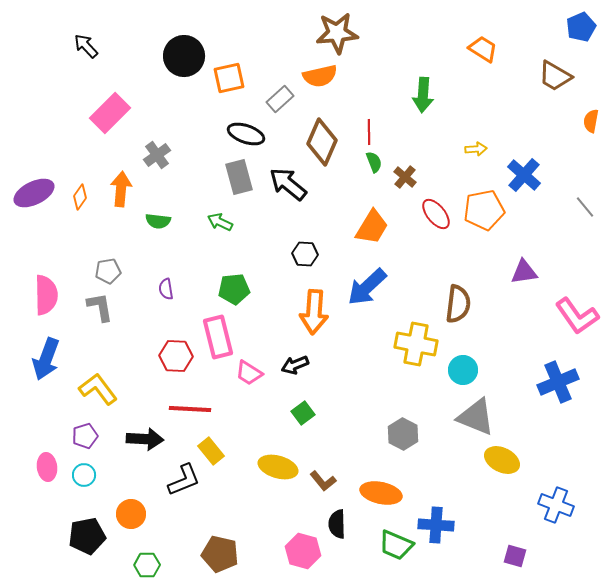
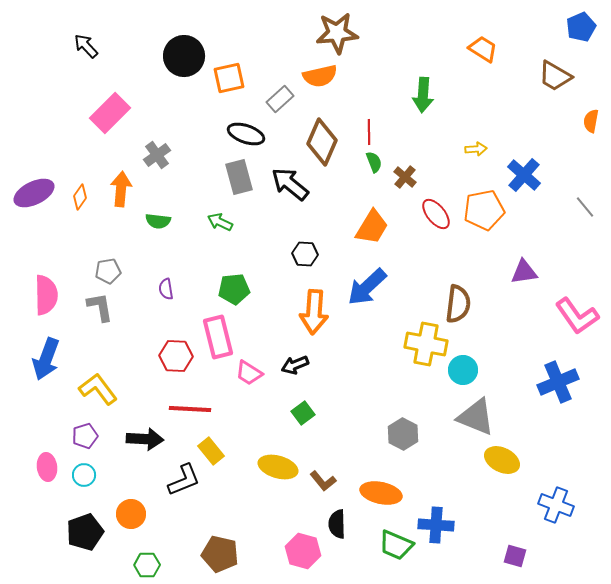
black arrow at (288, 184): moved 2 px right
yellow cross at (416, 344): moved 10 px right
black pentagon at (87, 536): moved 2 px left, 4 px up; rotated 9 degrees counterclockwise
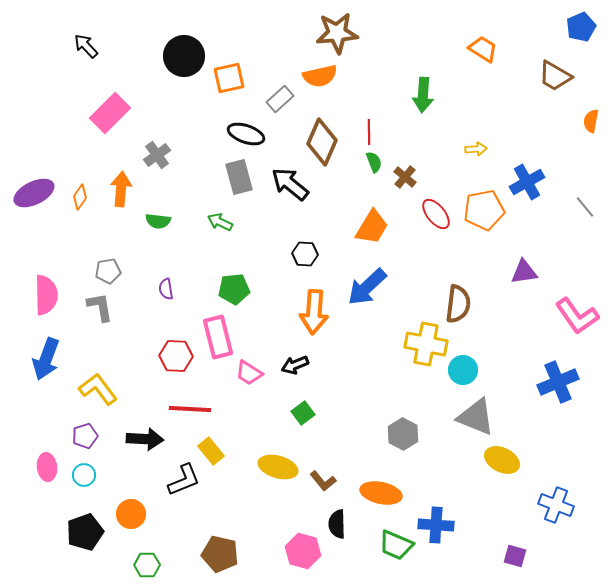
blue cross at (524, 175): moved 3 px right, 7 px down; rotated 20 degrees clockwise
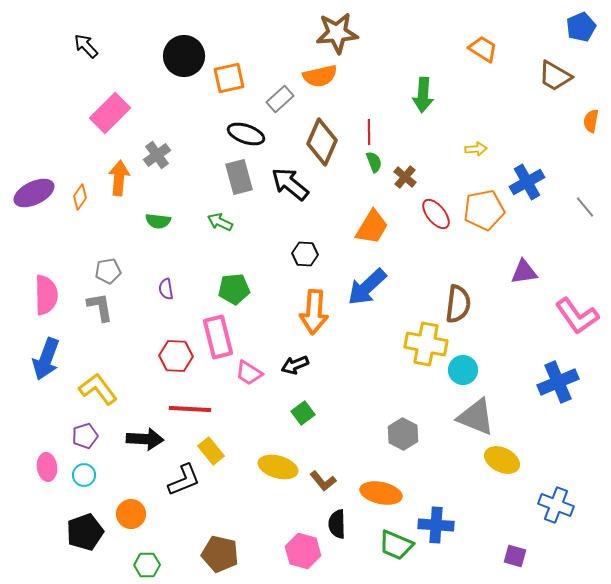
orange arrow at (121, 189): moved 2 px left, 11 px up
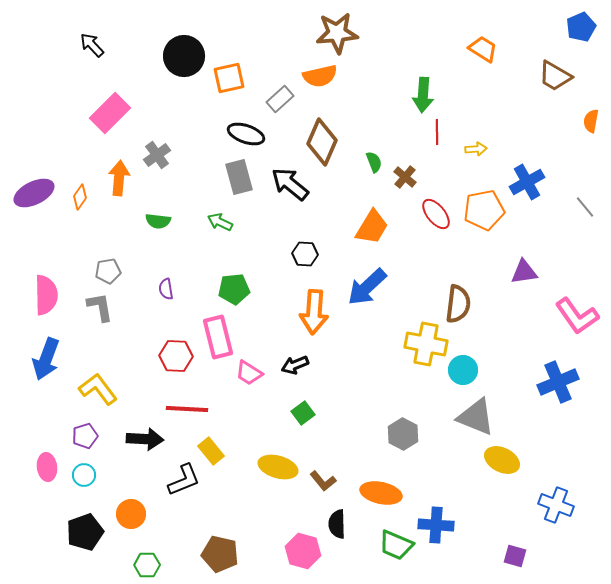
black arrow at (86, 46): moved 6 px right, 1 px up
red line at (369, 132): moved 68 px right
red line at (190, 409): moved 3 px left
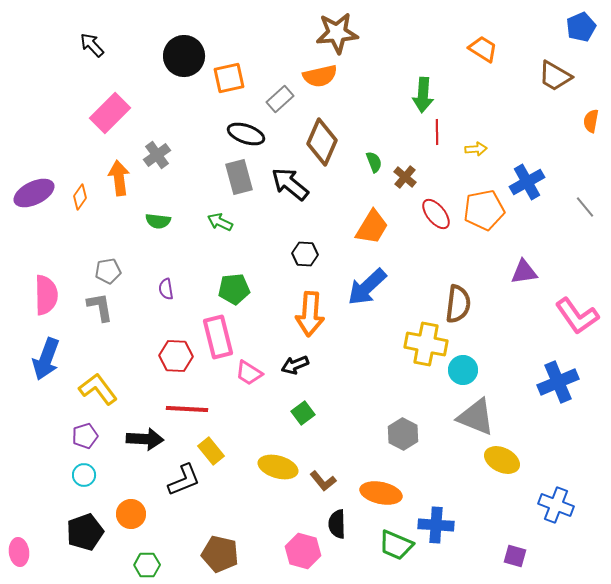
orange arrow at (119, 178): rotated 12 degrees counterclockwise
orange arrow at (314, 312): moved 4 px left, 2 px down
pink ellipse at (47, 467): moved 28 px left, 85 px down
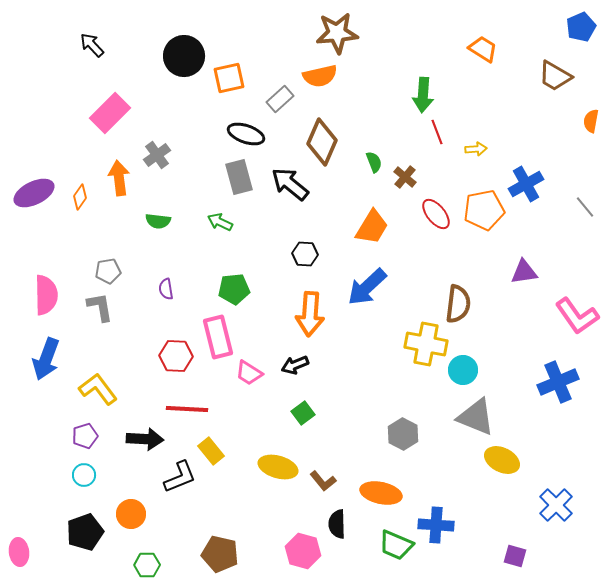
red line at (437, 132): rotated 20 degrees counterclockwise
blue cross at (527, 182): moved 1 px left, 2 px down
black L-shape at (184, 480): moved 4 px left, 3 px up
blue cross at (556, 505): rotated 24 degrees clockwise
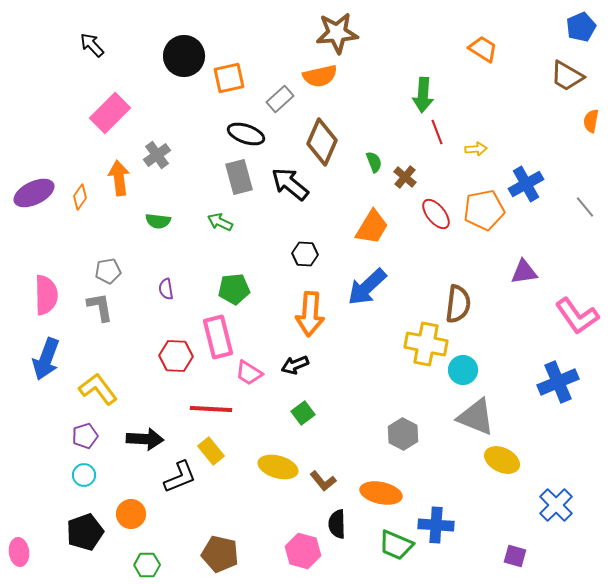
brown trapezoid at (555, 76): moved 12 px right
red line at (187, 409): moved 24 px right
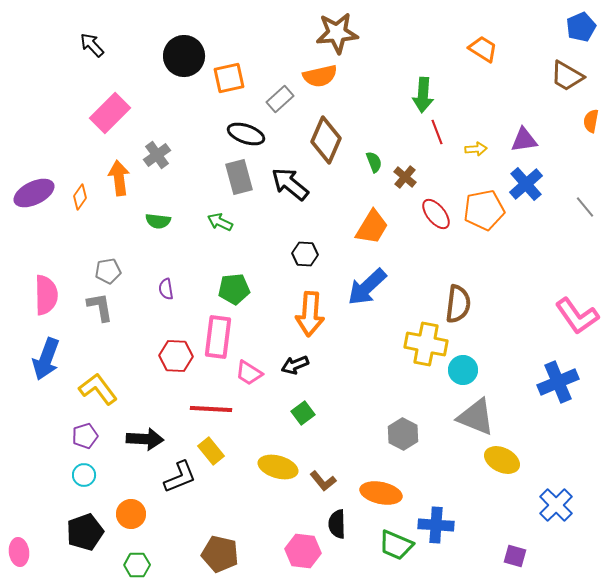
brown diamond at (322, 142): moved 4 px right, 2 px up
blue cross at (526, 184): rotated 12 degrees counterclockwise
purple triangle at (524, 272): moved 132 px up
pink rectangle at (218, 337): rotated 21 degrees clockwise
pink hexagon at (303, 551): rotated 8 degrees counterclockwise
green hexagon at (147, 565): moved 10 px left
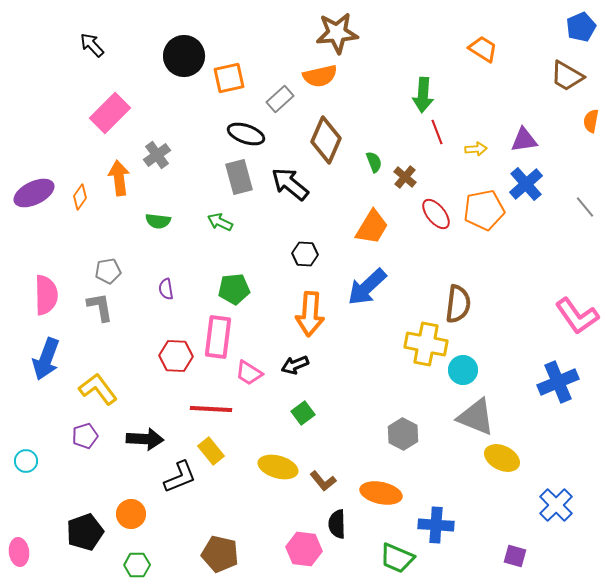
yellow ellipse at (502, 460): moved 2 px up
cyan circle at (84, 475): moved 58 px left, 14 px up
green trapezoid at (396, 545): moved 1 px right, 13 px down
pink hexagon at (303, 551): moved 1 px right, 2 px up
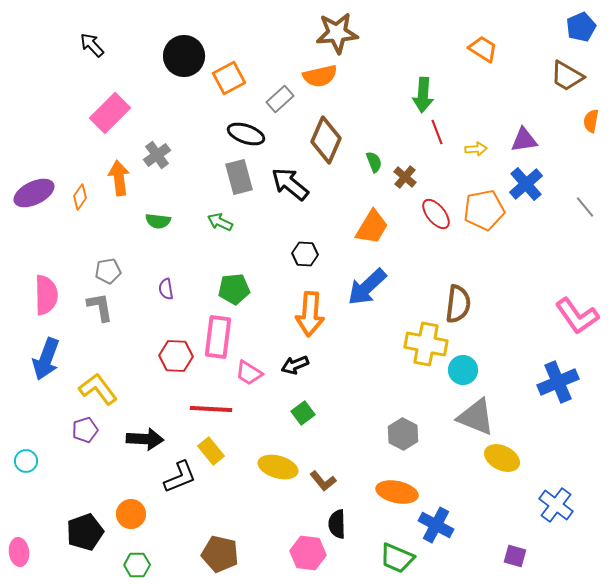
orange square at (229, 78): rotated 16 degrees counterclockwise
purple pentagon at (85, 436): moved 6 px up
orange ellipse at (381, 493): moved 16 px right, 1 px up
blue cross at (556, 505): rotated 8 degrees counterclockwise
blue cross at (436, 525): rotated 24 degrees clockwise
pink hexagon at (304, 549): moved 4 px right, 4 px down
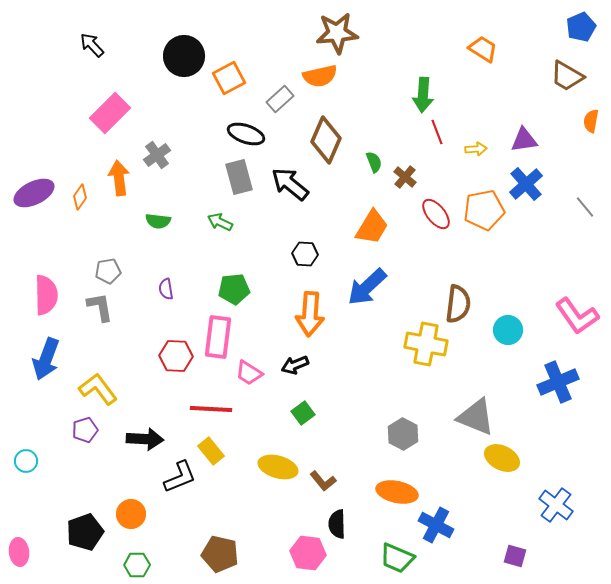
cyan circle at (463, 370): moved 45 px right, 40 px up
